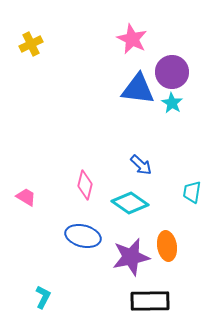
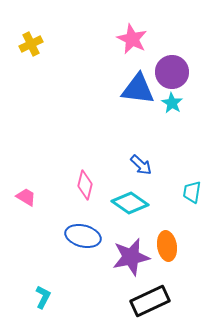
black rectangle: rotated 24 degrees counterclockwise
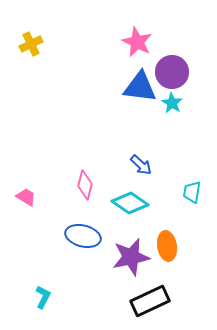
pink star: moved 5 px right, 3 px down
blue triangle: moved 2 px right, 2 px up
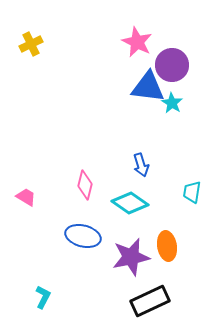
purple circle: moved 7 px up
blue triangle: moved 8 px right
blue arrow: rotated 30 degrees clockwise
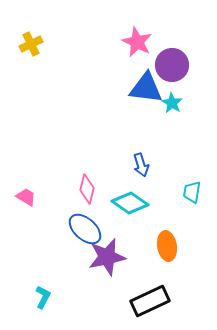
blue triangle: moved 2 px left, 1 px down
pink diamond: moved 2 px right, 4 px down
blue ellipse: moved 2 px right, 7 px up; rotated 28 degrees clockwise
purple star: moved 24 px left
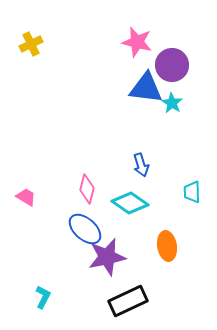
pink star: rotated 12 degrees counterclockwise
cyan trapezoid: rotated 10 degrees counterclockwise
black rectangle: moved 22 px left
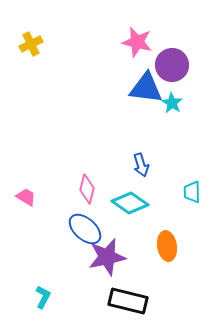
black rectangle: rotated 39 degrees clockwise
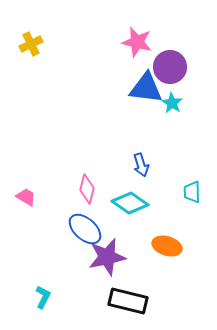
purple circle: moved 2 px left, 2 px down
orange ellipse: rotated 64 degrees counterclockwise
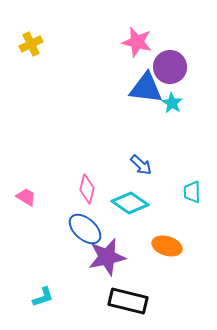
blue arrow: rotated 30 degrees counterclockwise
cyan L-shape: rotated 45 degrees clockwise
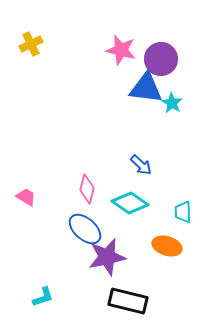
pink star: moved 16 px left, 8 px down
purple circle: moved 9 px left, 8 px up
cyan trapezoid: moved 9 px left, 20 px down
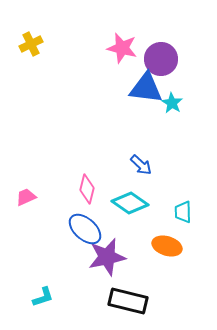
pink star: moved 1 px right, 2 px up
pink trapezoid: rotated 55 degrees counterclockwise
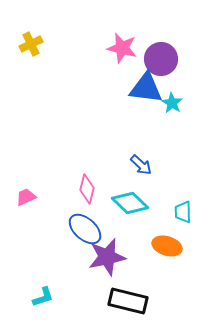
cyan diamond: rotated 9 degrees clockwise
